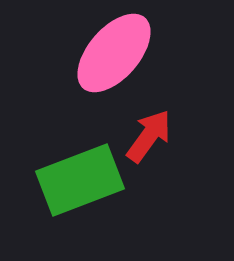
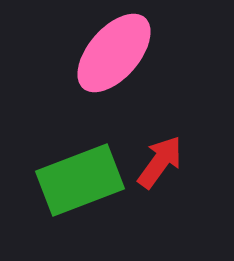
red arrow: moved 11 px right, 26 px down
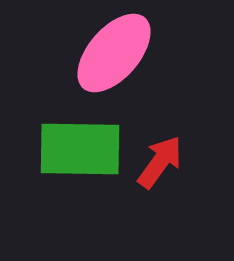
green rectangle: moved 31 px up; rotated 22 degrees clockwise
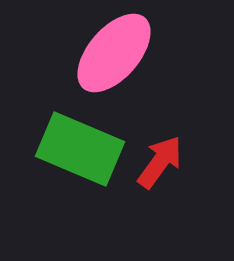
green rectangle: rotated 22 degrees clockwise
